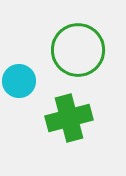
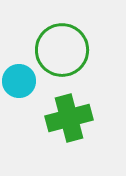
green circle: moved 16 px left
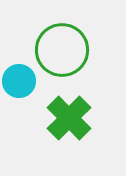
green cross: rotated 30 degrees counterclockwise
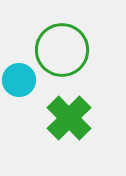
cyan circle: moved 1 px up
